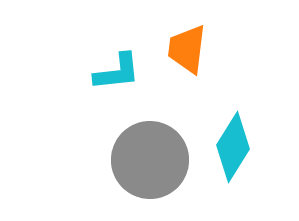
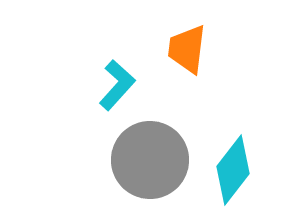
cyan L-shape: moved 13 px down; rotated 42 degrees counterclockwise
cyan diamond: moved 23 px down; rotated 6 degrees clockwise
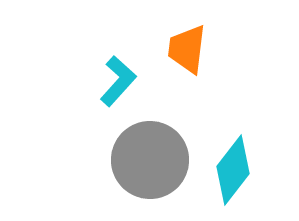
cyan L-shape: moved 1 px right, 4 px up
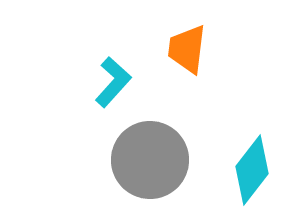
cyan L-shape: moved 5 px left, 1 px down
cyan diamond: moved 19 px right
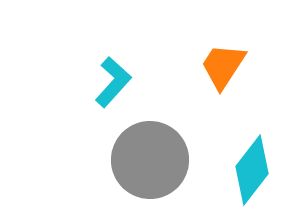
orange trapezoid: moved 36 px right, 17 px down; rotated 26 degrees clockwise
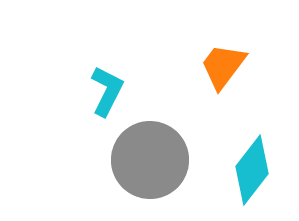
orange trapezoid: rotated 4 degrees clockwise
cyan L-shape: moved 6 px left, 9 px down; rotated 15 degrees counterclockwise
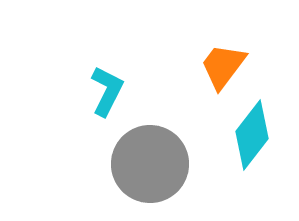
gray circle: moved 4 px down
cyan diamond: moved 35 px up
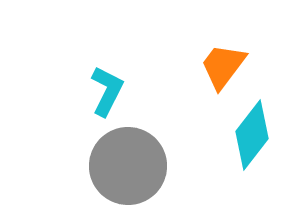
gray circle: moved 22 px left, 2 px down
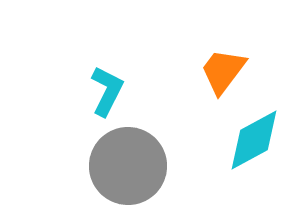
orange trapezoid: moved 5 px down
cyan diamond: moved 2 px right, 5 px down; rotated 24 degrees clockwise
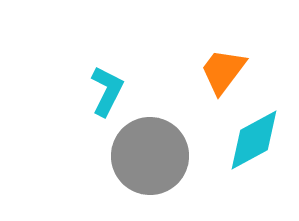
gray circle: moved 22 px right, 10 px up
